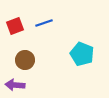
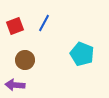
blue line: rotated 42 degrees counterclockwise
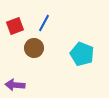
brown circle: moved 9 px right, 12 px up
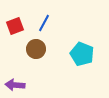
brown circle: moved 2 px right, 1 px down
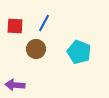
red square: rotated 24 degrees clockwise
cyan pentagon: moved 3 px left, 2 px up
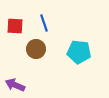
blue line: rotated 48 degrees counterclockwise
cyan pentagon: rotated 15 degrees counterclockwise
purple arrow: rotated 18 degrees clockwise
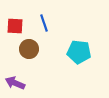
brown circle: moved 7 px left
purple arrow: moved 2 px up
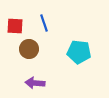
purple arrow: moved 20 px right; rotated 18 degrees counterclockwise
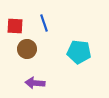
brown circle: moved 2 px left
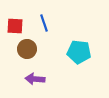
purple arrow: moved 4 px up
